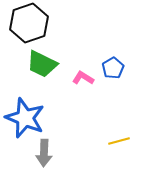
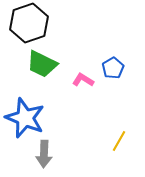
pink L-shape: moved 2 px down
yellow line: rotated 45 degrees counterclockwise
gray arrow: moved 1 px down
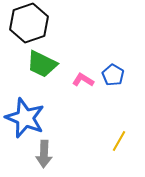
blue pentagon: moved 7 px down; rotated 10 degrees counterclockwise
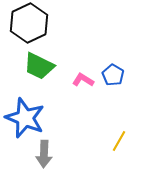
black hexagon: rotated 6 degrees counterclockwise
green trapezoid: moved 3 px left, 2 px down
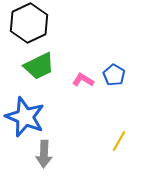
green trapezoid: rotated 52 degrees counterclockwise
blue pentagon: moved 1 px right
blue star: moved 1 px up
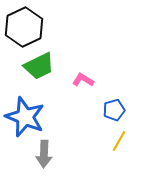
black hexagon: moved 5 px left, 4 px down
blue pentagon: moved 35 px down; rotated 25 degrees clockwise
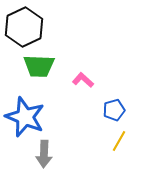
green trapezoid: rotated 28 degrees clockwise
pink L-shape: rotated 10 degrees clockwise
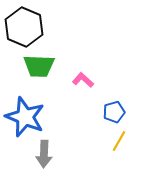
black hexagon: rotated 12 degrees counterclockwise
blue pentagon: moved 2 px down
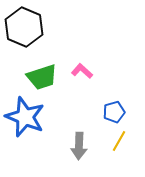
green trapezoid: moved 3 px right, 11 px down; rotated 20 degrees counterclockwise
pink L-shape: moved 1 px left, 9 px up
gray arrow: moved 35 px right, 8 px up
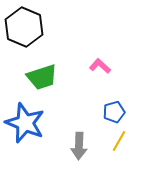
pink L-shape: moved 18 px right, 5 px up
blue star: moved 6 px down
